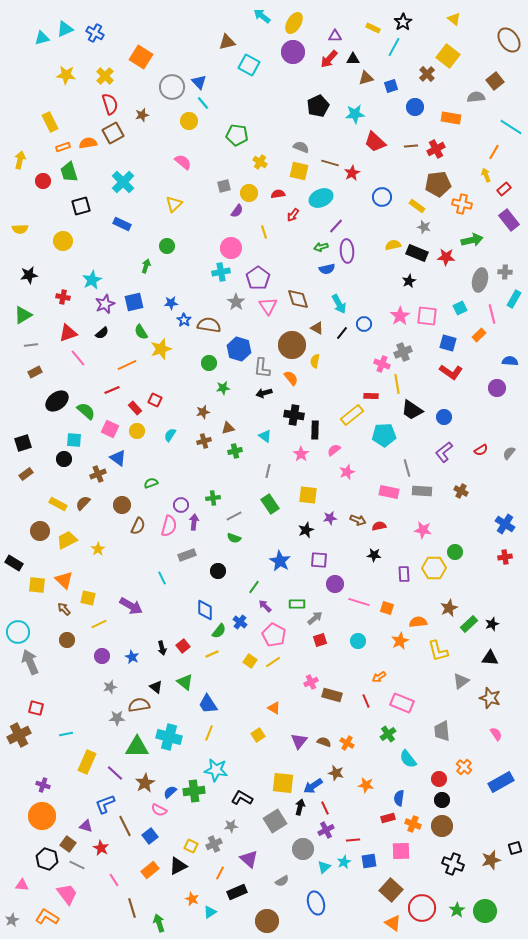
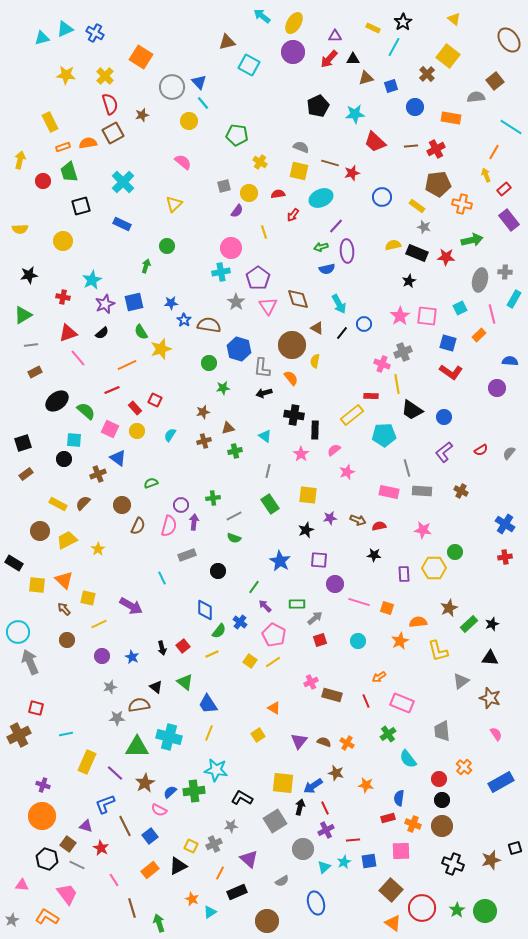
red star at (352, 173): rotated 14 degrees clockwise
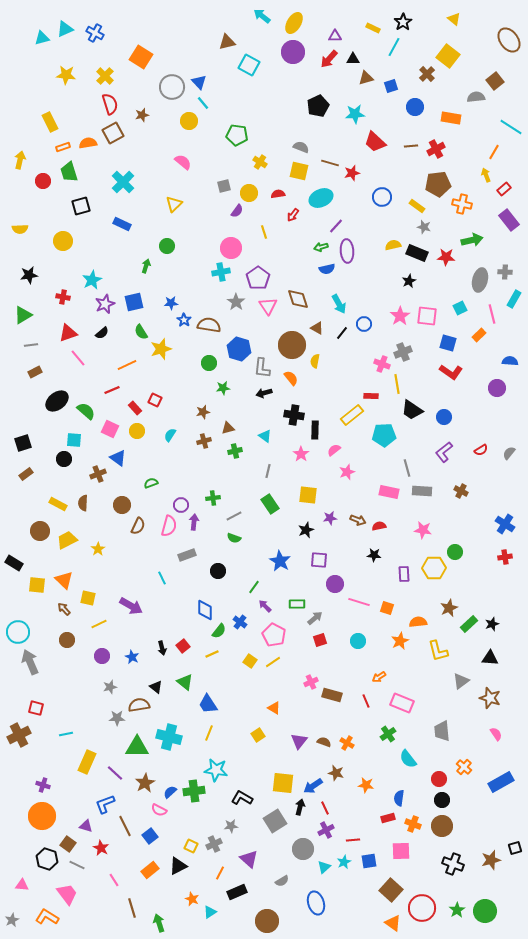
brown semicircle at (83, 503): rotated 42 degrees counterclockwise
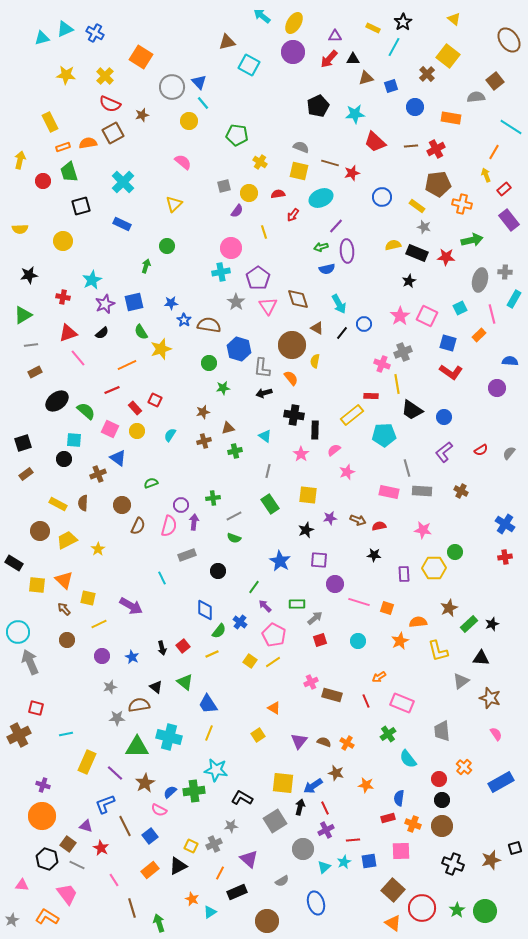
red semicircle at (110, 104): rotated 130 degrees clockwise
pink square at (427, 316): rotated 20 degrees clockwise
black triangle at (490, 658): moved 9 px left
brown square at (391, 890): moved 2 px right
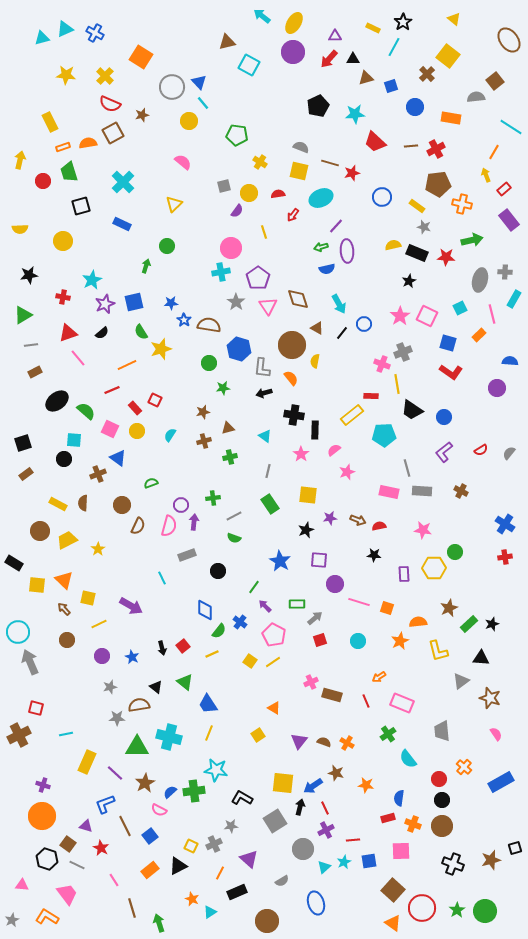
green cross at (235, 451): moved 5 px left, 6 px down
